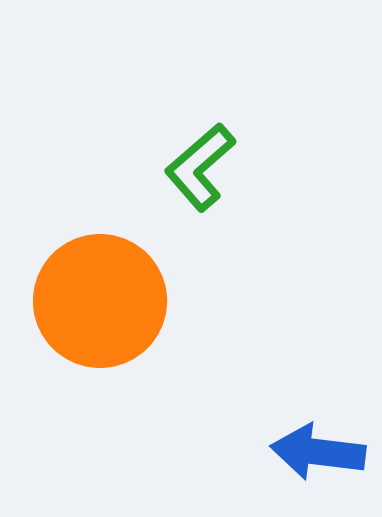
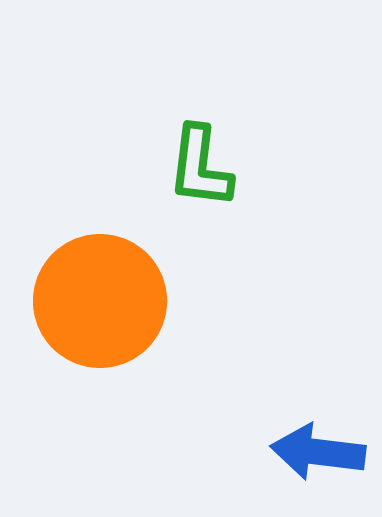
green L-shape: rotated 42 degrees counterclockwise
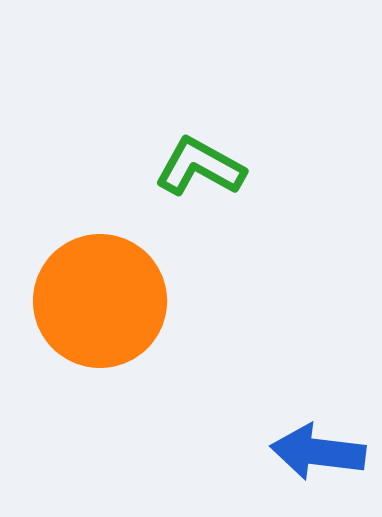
green L-shape: rotated 112 degrees clockwise
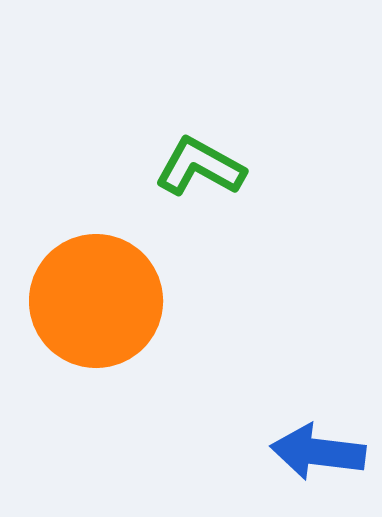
orange circle: moved 4 px left
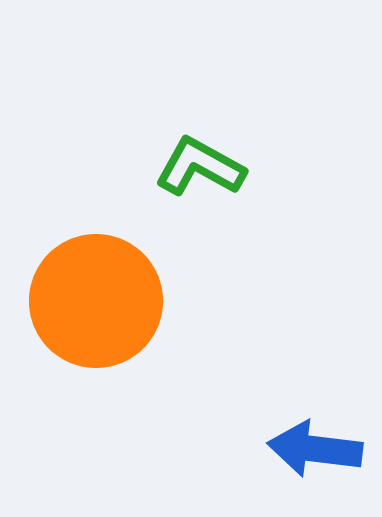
blue arrow: moved 3 px left, 3 px up
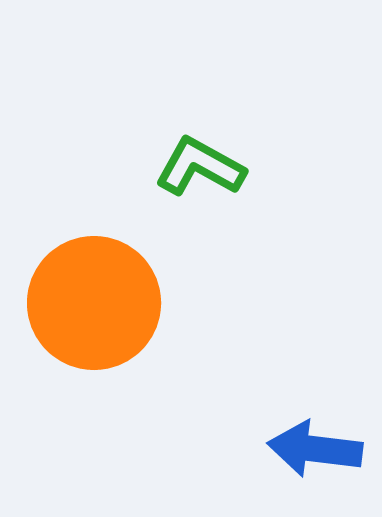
orange circle: moved 2 px left, 2 px down
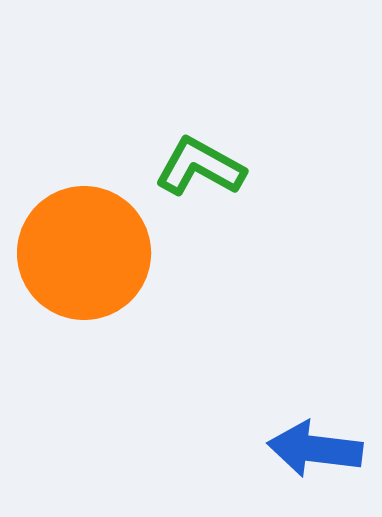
orange circle: moved 10 px left, 50 px up
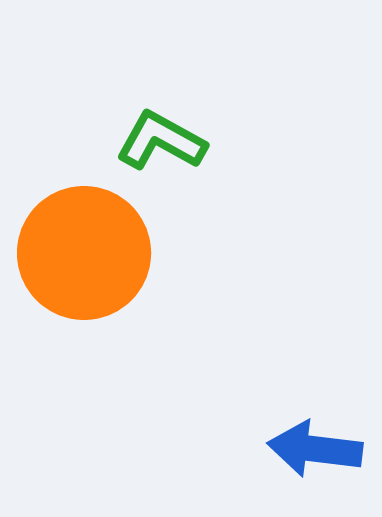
green L-shape: moved 39 px left, 26 px up
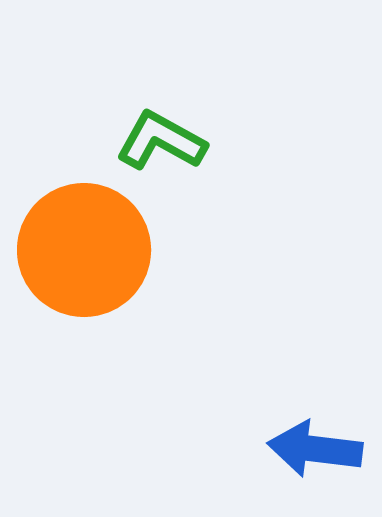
orange circle: moved 3 px up
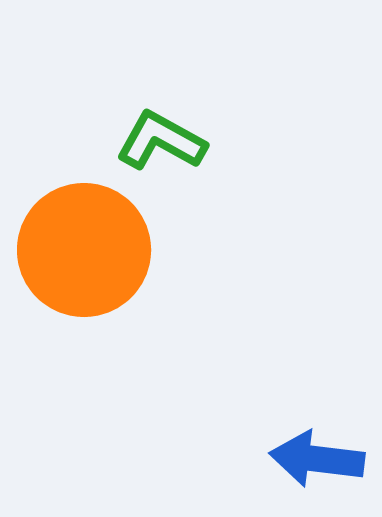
blue arrow: moved 2 px right, 10 px down
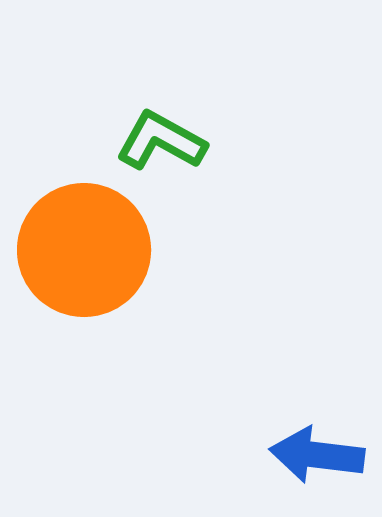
blue arrow: moved 4 px up
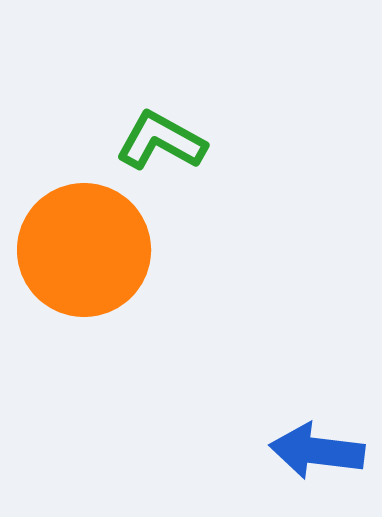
blue arrow: moved 4 px up
